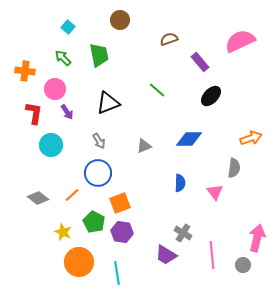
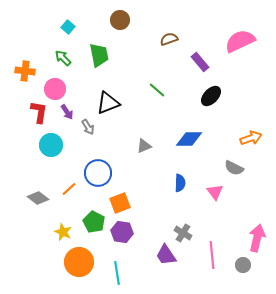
red L-shape: moved 5 px right, 1 px up
gray arrow: moved 11 px left, 14 px up
gray semicircle: rotated 108 degrees clockwise
orange line: moved 3 px left, 6 px up
purple trapezoid: rotated 25 degrees clockwise
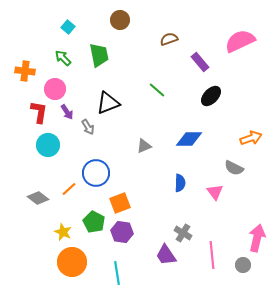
cyan circle: moved 3 px left
blue circle: moved 2 px left
orange circle: moved 7 px left
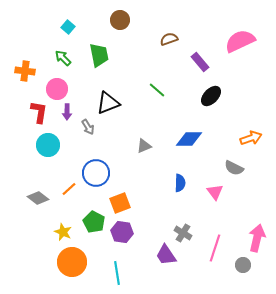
pink circle: moved 2 px right
purple arrow: rotated 35 degrees clockwise
pink line: moved 3 px right, 7 px up; rotated 24 degrees clockwise
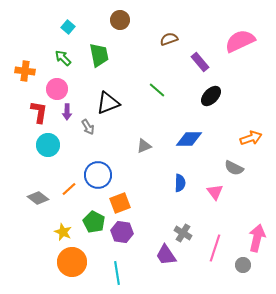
blue circle: moved 2 px right, 2 px down
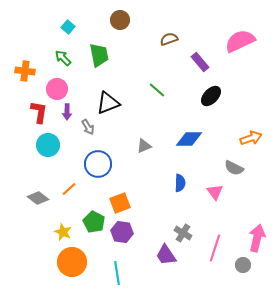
blue circle: moved 11 px up
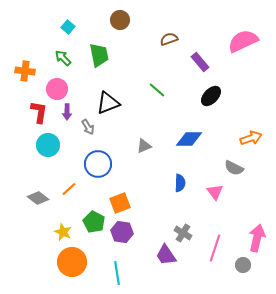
pink semicircle: moved 3 px right
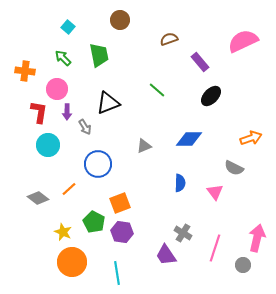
gray arrow: moved 3 px left
